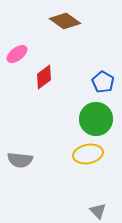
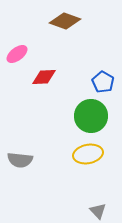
brown diamond: rotated 16 degrees counterclockwise
red diamond: rotated 35 degrees clockwise
green circle: moved 5 px left, 3 px up
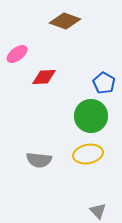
blue pentagon: moved 1 px right, 1 px down
gray semicircle: moved 19 px right
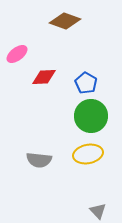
blue pentagon: moved 18 px left
